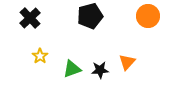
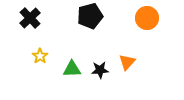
orange circle: moved 1 px left, 2 px down
green triangle: rotated 18 degrees clockwise
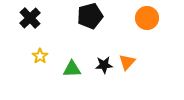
black star: moved 4 px right, 5 px up
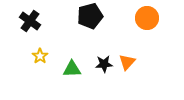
black cross: moved 3 px down; rotated 10 degrees counterclockwise
black star: moved 1 px up
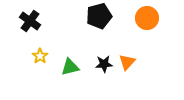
black pentagon: moved 9 px right
green triangle: moved 2 px left, 2 px up; rotated 12 degrees counterclockwise
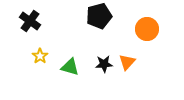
orange circle: moved 11 px down
green triangle: rotated 30 degrees clockwise
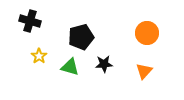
black pentagon: moved 18 px left, 21 px down
black cross: rotated 20 degrees counterclockwise
orange circle: moved 4 px down
yellow star: moved 1 px left
orange triangle: moved 17 px right, 9 px down
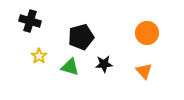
orange triangle: rotated 24 degrees counterclockwise
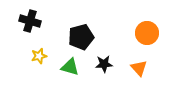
yellow star: rotated 21 degrees clockwise
orange triangle: moved 5 px left, 3 px up
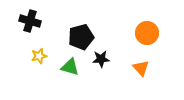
black star: moved 3 px left, 5 px up
orange triangle: moved 2 px right
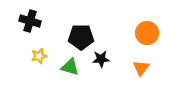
black pentagon: rotated 15 degrees clockwise
orange triangle: rotated 18 degrees clockwise
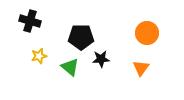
green triangle: rotated 24 degrees clockwise
